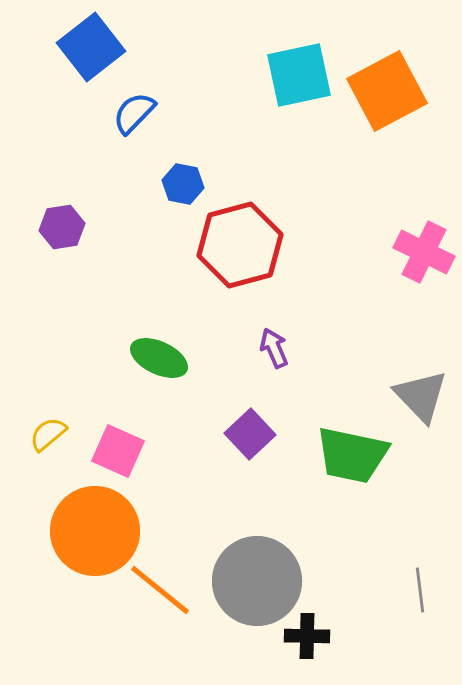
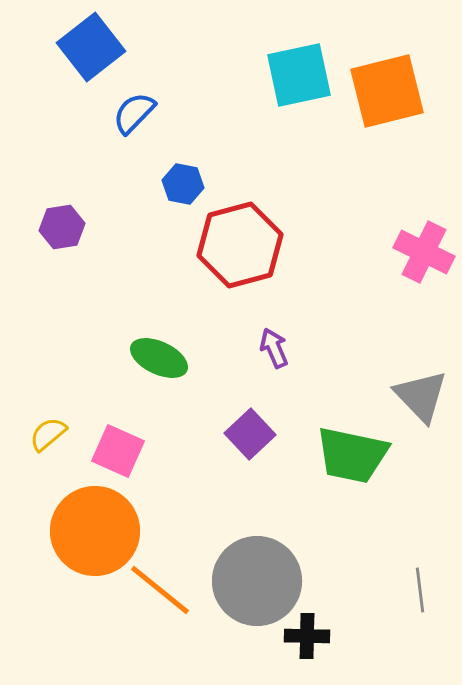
orange square: rotated 14 degrees clockwise
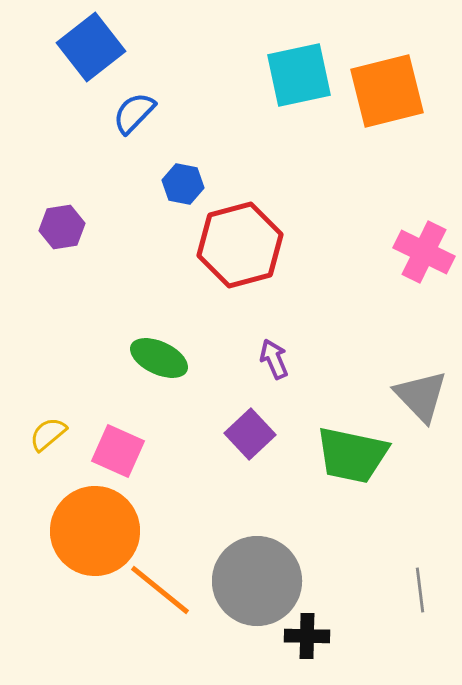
purple arrow: moved 11 px down
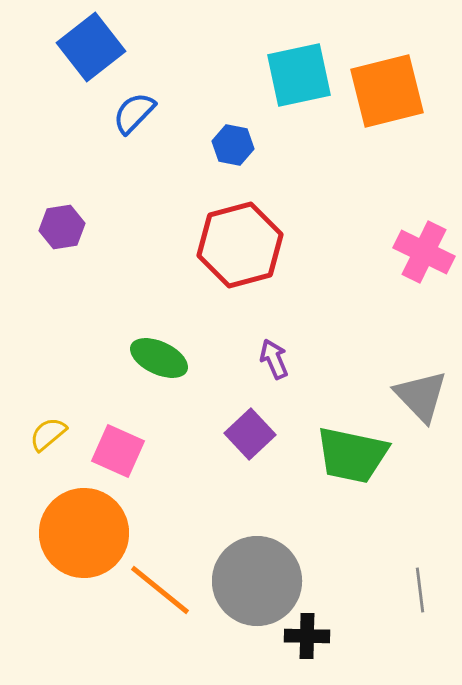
blue hexagon: moved 50 px right, 39 px up
orange circle: moved 11 px left, 2 px down
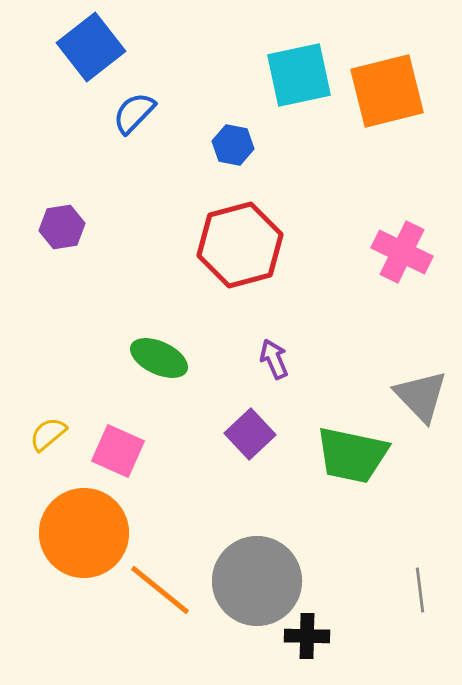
pink cross: moved 22 px left
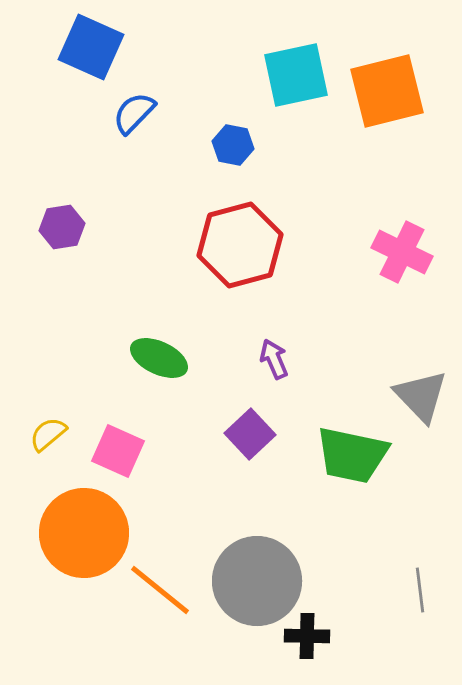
blue square: rotated 28 degrees counterclockwise
cyan square: moved 3 px left
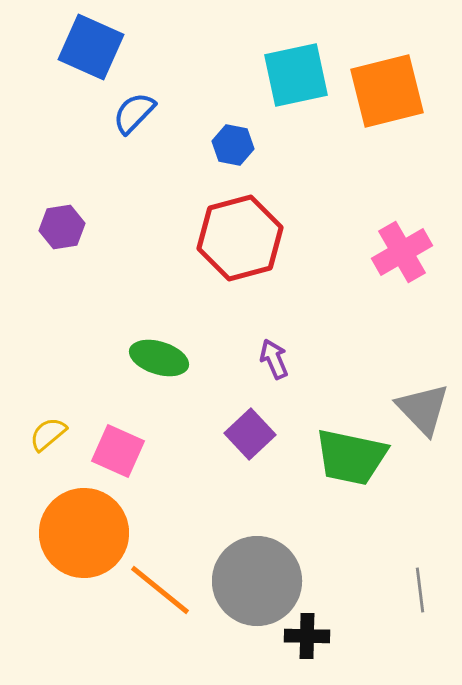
red hexagon: moved 7 px up
pink cross: rotated 34 degrees clockwise
green ellipse: rotated 8 degrees counterclockwise
gray triangle: moved 2 px right, 13 px down
green trapezoid: moved 1 px left, 2 px down
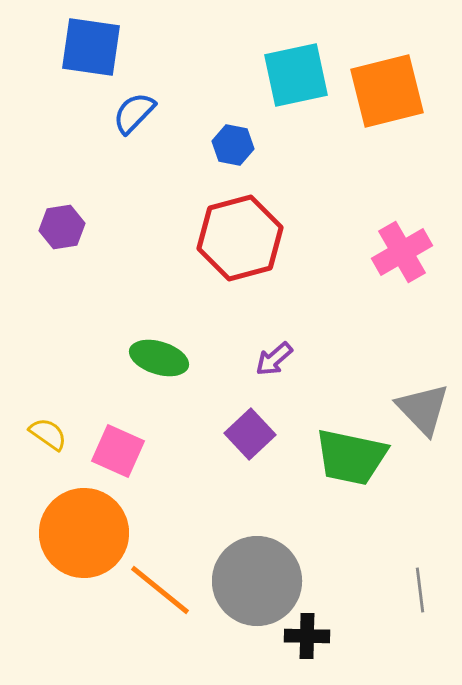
blue square: rotated 16 degrees counterclockwise
purple arrow: rotated 108 degrees counterclockwise
yellow semicircle: rotated 75 degrees clockwise
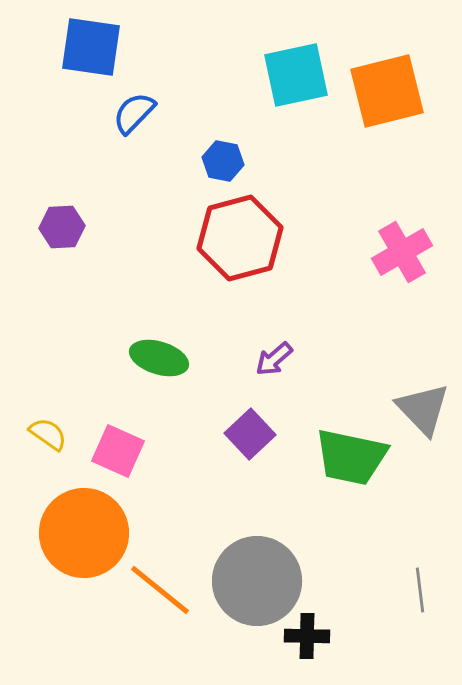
blue hexagon: moved 10 px left, 16 px down
purple hexagon: rotated 6 degrees clockwise
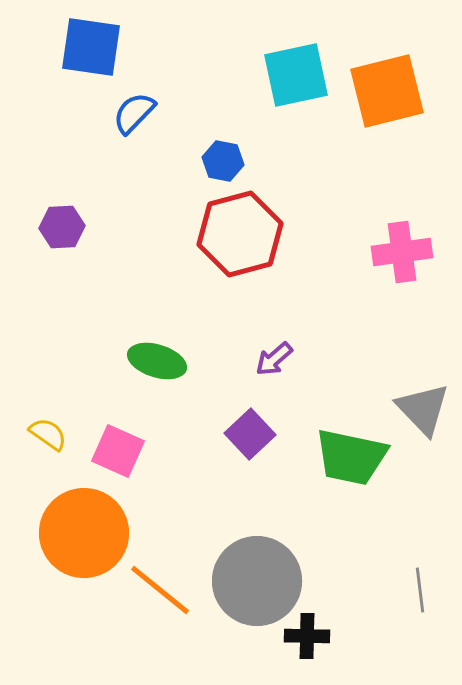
red hexagon: moved 4 px up
pink cross: rotated 22 degrees clockwise
green ellipse: moved 2 px left, 3 px down
